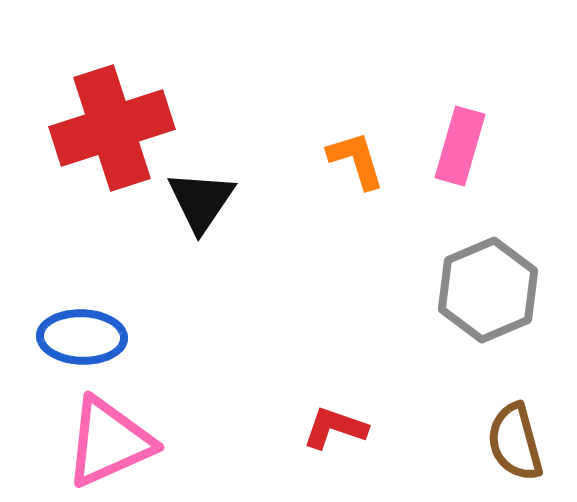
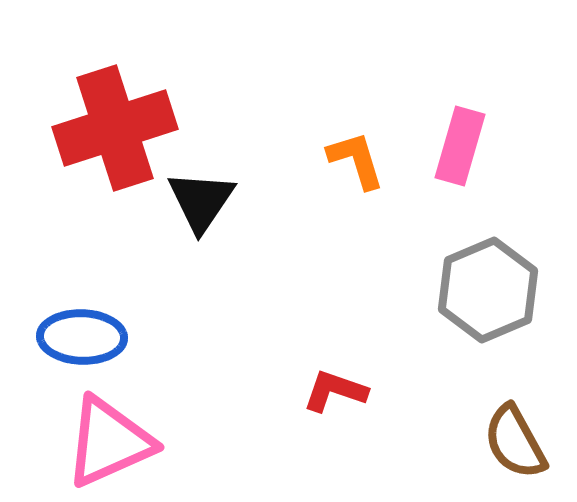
red cross: moved 3 px right
red L-shape: moved 37 px up
brown semicircle: rotated 14 degrees counterclockwise
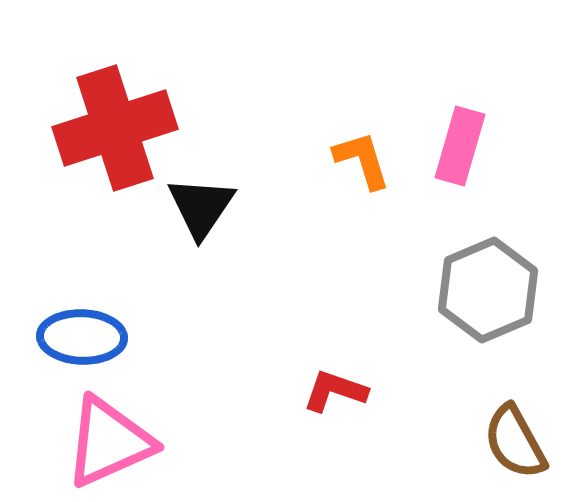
orange L-shape: moved 6 px right
black triangle: moved 6 px down
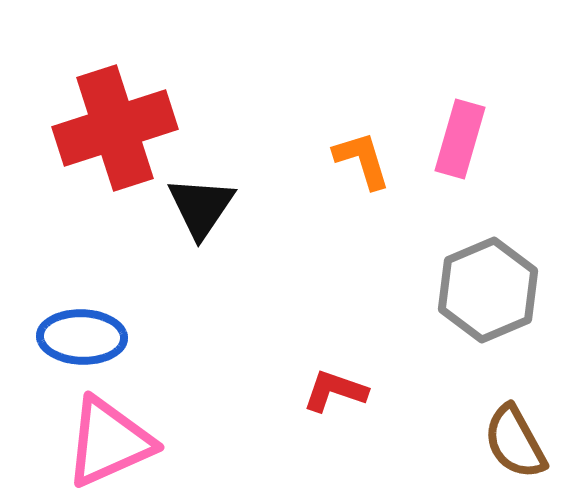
pink rectangle: moved 7 px up
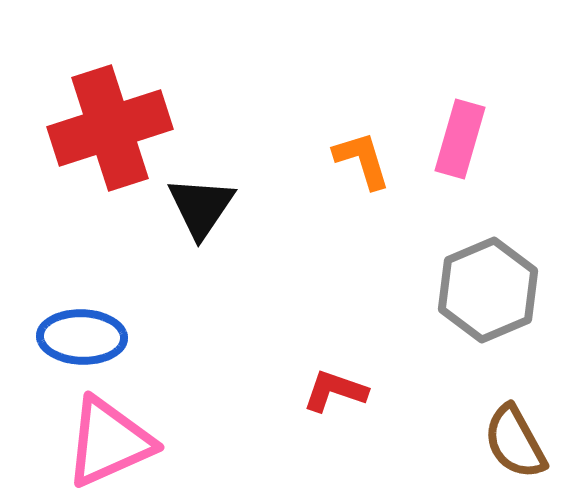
red cross: moved 5 px left
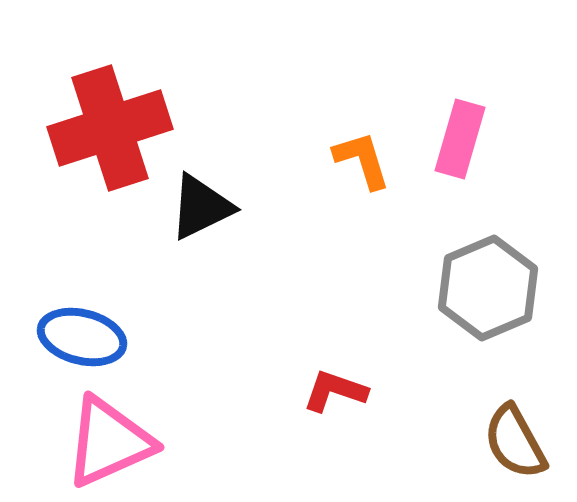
black triangle: rotated 30 degrees clockwise
gray hexagon: moved 2 px up
blue ellipse: rotated 12 degrees clockwise
